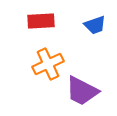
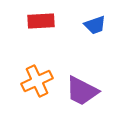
orange cross: moved 11 px left, 17 px down
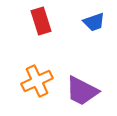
red rectangle: rotated 76 degrees clockwise
blue trapezoid: moved 1 px left, 3 px up
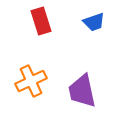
orange cross: moved 6 px left
purple trapezoid: rotated 51 degrees clockwise
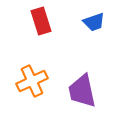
orange cross: moved 1 px right
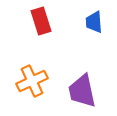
blue trapezoid: rotated 105 degrees clockwise
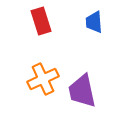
orange cross: moved 11 px right, 2 px up
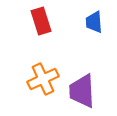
purple trapezoid: rotated 9 degrees clockwise
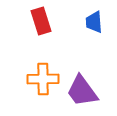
orange cross: rotated 24 degrees clockwise
purple trapezoid: rotated 33 degrees counterclockwise
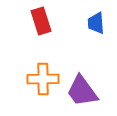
blue trapezoid: moved 2 px right, 1 px down
